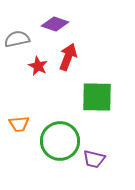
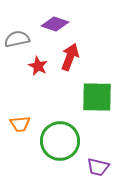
red arrow: moved 2 px right
orange trapezoid: moved 1 px right
purple trapezoid: moved 4 px right, 8 px down
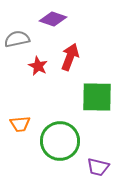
purple diamond: moved 2 px left, 5 px up
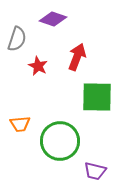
gray semicircle: rotated 120 degrees clockwise
red arrow: moved 7 px right
purple trapezoid: moved 3 px left, 4 px down
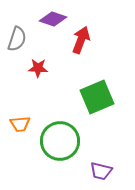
red arrow: moved 4 px right, 17 px up
red star: moved 2 px down; rotated 24 degrees counterclockwise
green square: rotated 24 degrees counterclockwise
purple trapezoid: moved 6 px right
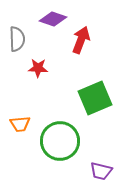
gray semicircle: rotated 20 degrees counterclockwise
green square: moved 2 px left, 1 px down
